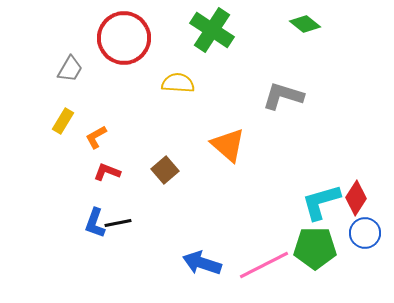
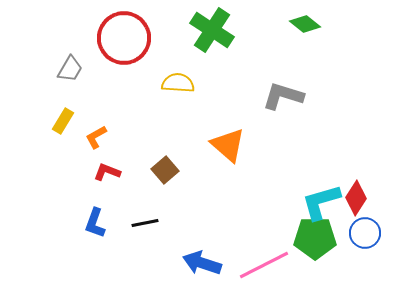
black line: moved 27 px right
green pentagon: moved 10 px up
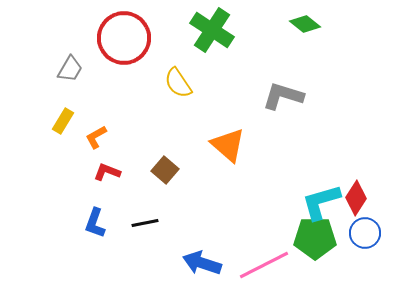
yellow semicircle: rotated 128 degrees counterclockwise
brown square: rotated 8 degrees counterclockwise
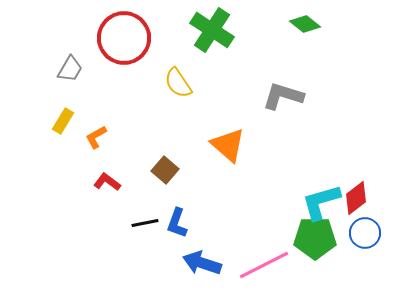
red L-shape: moved 10 px down; rotated 16 degrees clockwise
red diamond: rotated 20 degrees clockwise
blue L-shape: moved 82 px right
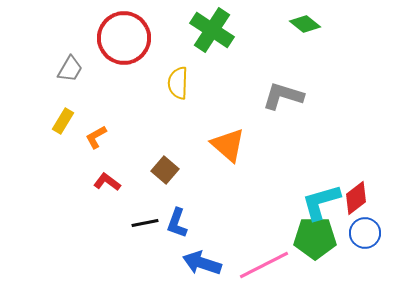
yellow semicircle: rotated 36 degrees clockwise
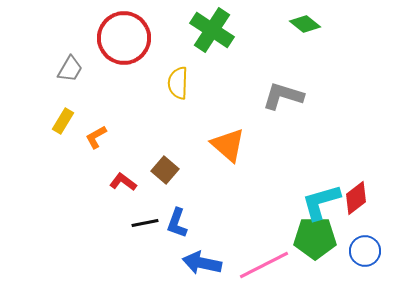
red L-shape: moved 16 px right
blue circle: moved 18 px down
blue arrow: rotated 6 degrees counterclockwise
